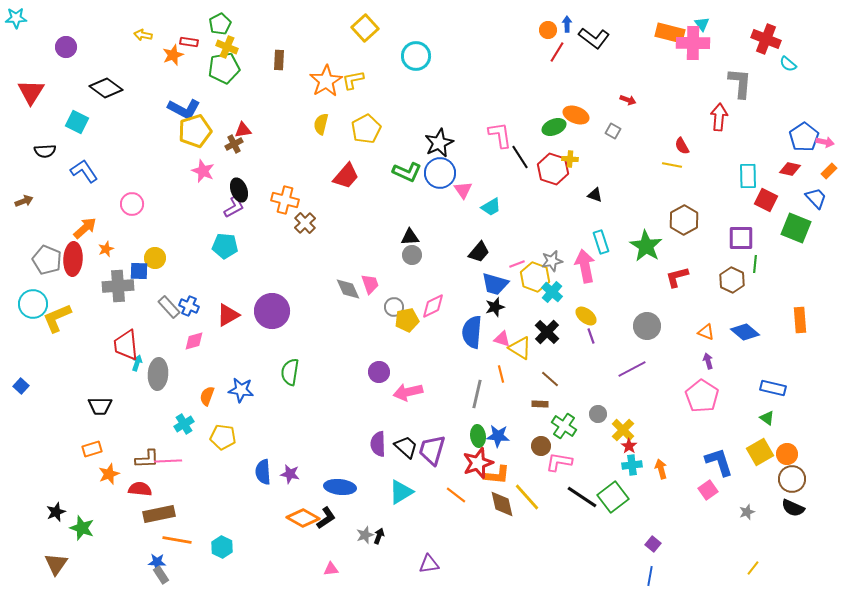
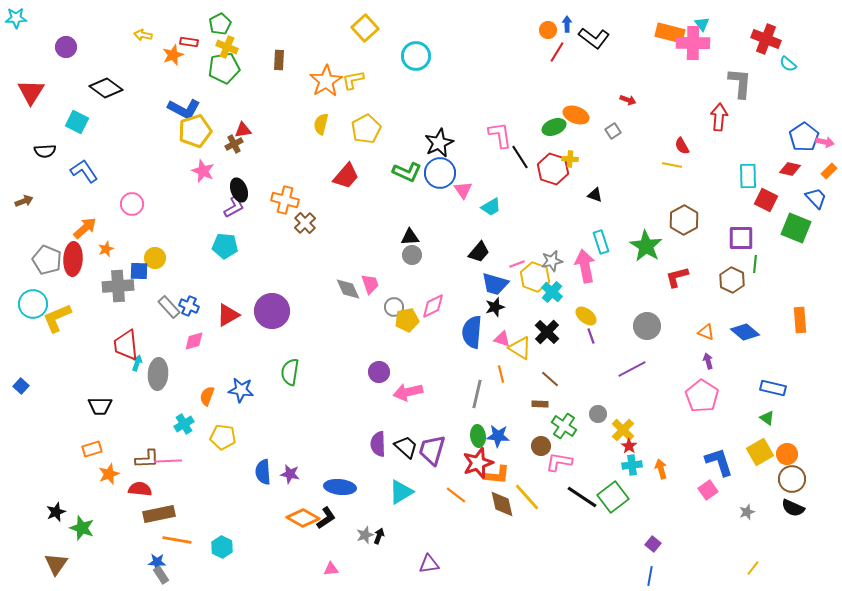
gray square at (613, 131): rotated 28 degrees clockwise
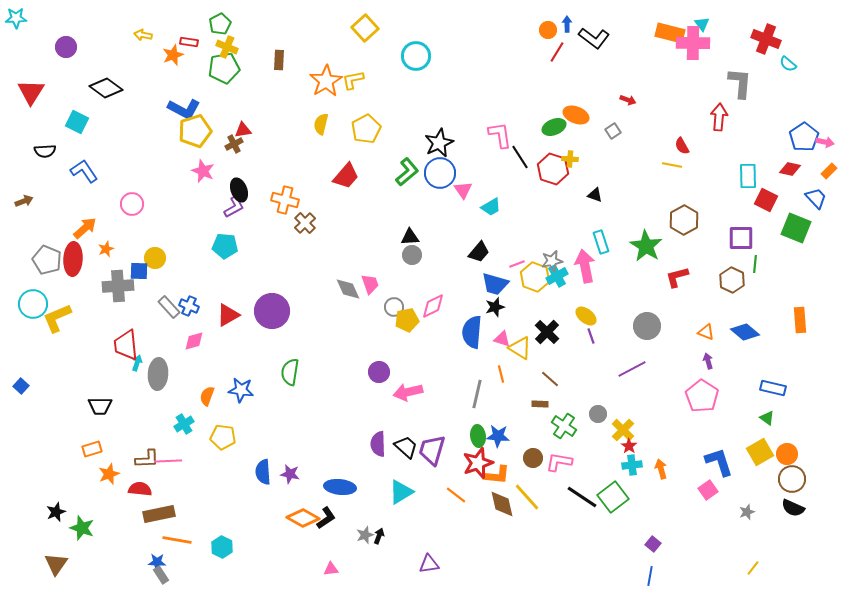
green L-shape at (407, 172): rotated 64 degrees counterclockwise
cyan cross at (552, 292): moved 5 px right, 16 px up; rotated 20 degrees clockwise
brown circle at (541, 446): moved 8 px left, 12 px down
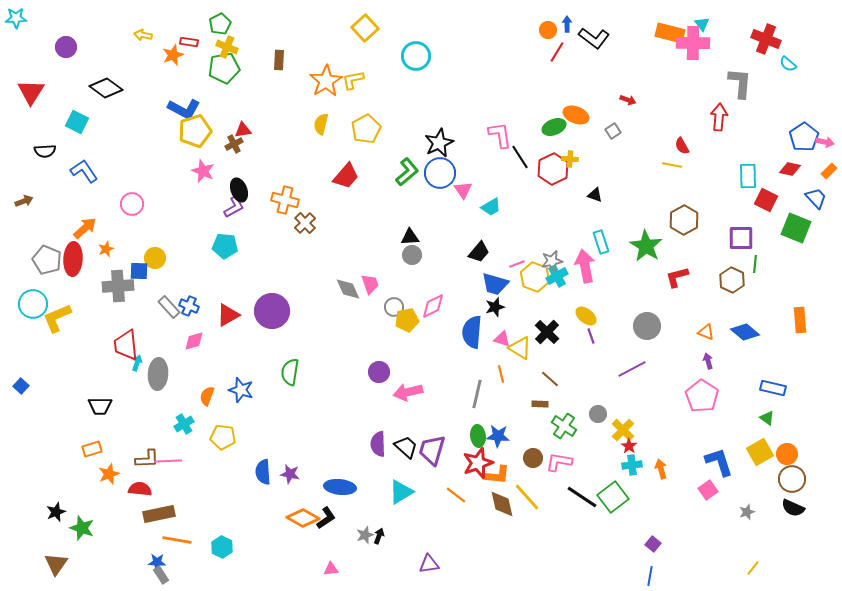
red hexagon at (553, 169): rotated 16 degrees clockwise
blue star at (241, 390): rotated 10 degrees clockwise
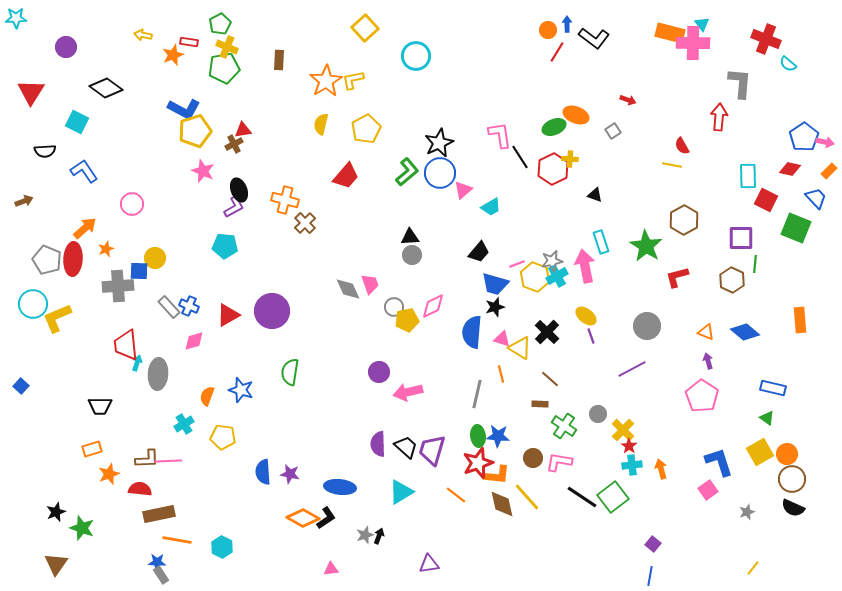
pink triangle at (463, 190): rotated 24 degrees clockwise
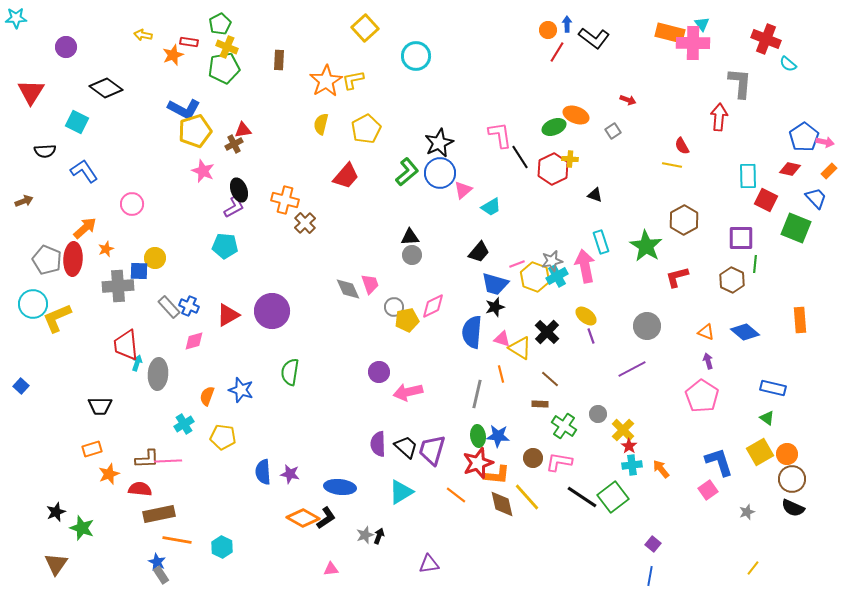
orange arrow at (661, 469): rotated 24 degrees counterclockwise
blue star at (157, 562): rotated 24 degrees clockwise
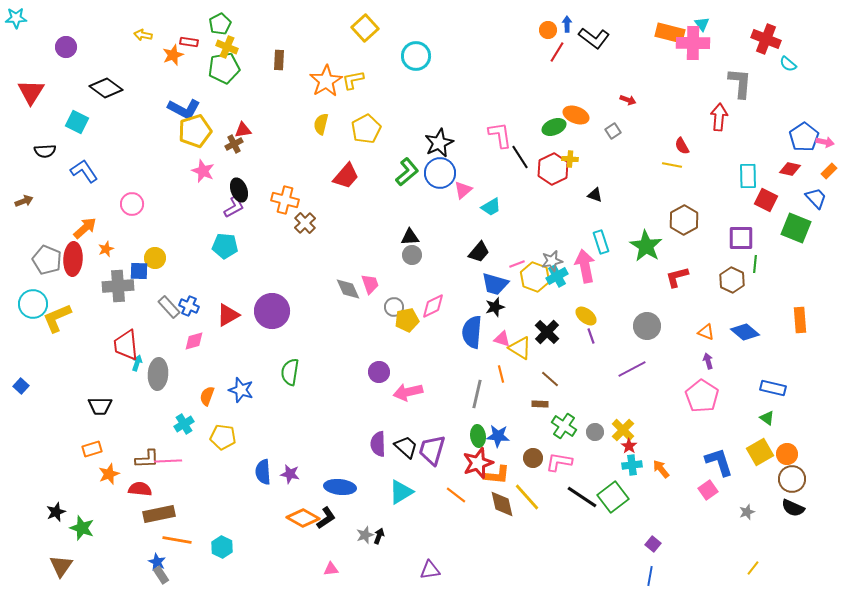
gray circle at (598, 414): moved 3 px left, 18 px down
brown triangle at (56, 564): moved 5 px right, 2 px down
purple triangle at (429, 564): moved 1 px right, 6 px down
